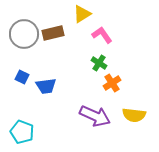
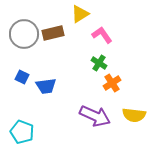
yellow triangle: moved 2 px left
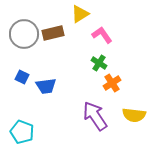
purple arrow: rotated 148 degrees counterclockwise
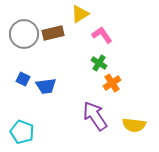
blue square: moved 1 px right, 2 px down
yellow semicircle: moved 10 px down
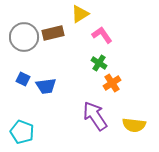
gray circle: moved 3 px down
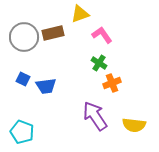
yellow triangle: rotated 12 degrees clockwise
orange cross: rotated 12 degrees clockwise
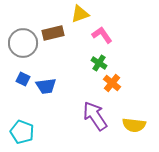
gray circle: moved 1 px left, 6 px down
orange cross: rotated 30 degrees counterclockwise
